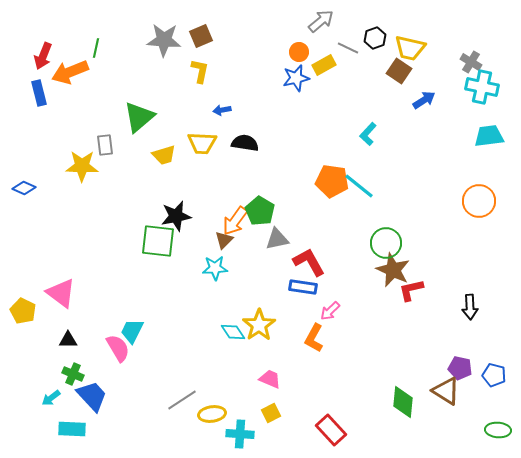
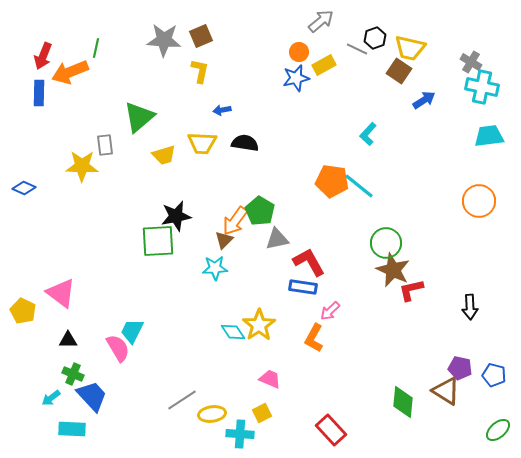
gray line at (348, 48): moved 9 px right, 1 px down
blue rectangle at (39, 93): rotated 15 degrees clockwise
green square at (158, 241): rotated 9 degrees counterclockwise
yellow square at (271, 413): moved 9 px left
green ellipse at (498, 430): rotated 45 degrees counterclockwise
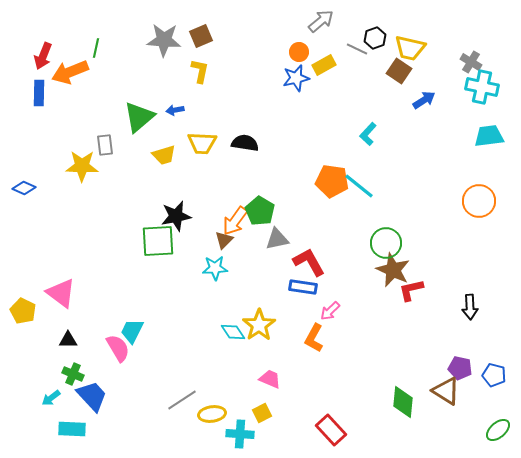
blue arrow at (222, 110): moved 47 px left
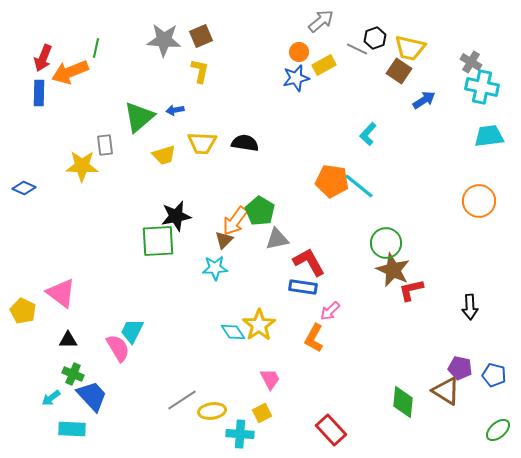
red arrow at (43, 56): moved 2 px down
pink trapezoid at (270, 379): rotated 40 degrees clockwise
yellow ellipse at (212, 414): moved 3 px up
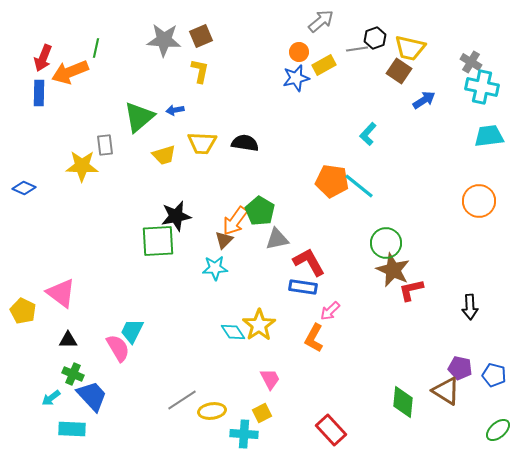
gray line at (357, 49): rotated 35 degrees counterclockwise
cyan cross at (240, 434): moved 4 px right
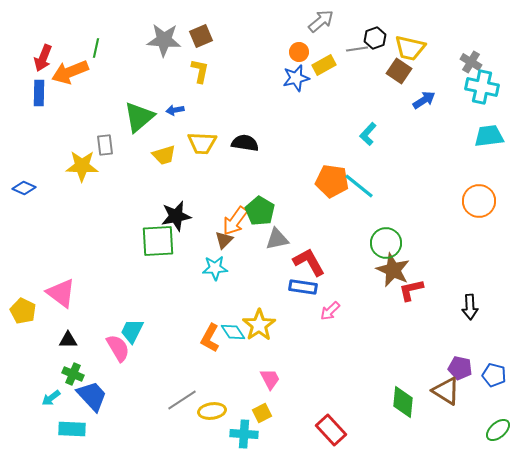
orange L-shape at (314, 338): moved 104 px left
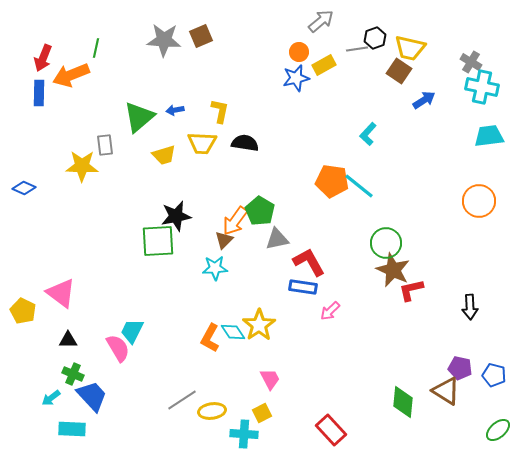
yellow L-shape at (200, 71): moved 20 px right, 40 px down
orange arrow at (70, 72): moved 1 px right, 3 px down
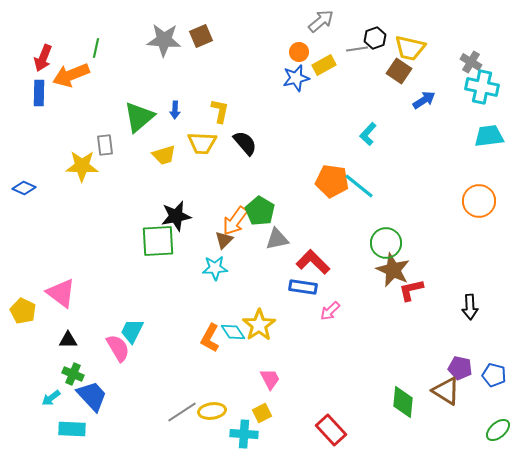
blue arrow at (175, 110): rotated 78 degrees counterclockwise
black semicircle at (245, 143): rotated 40 degrees clockwise
red L-shape at (309, 262): moved 4 px right; rotated 16 degrees counterclockwise
gray line at (182, 400): moved 12 px down
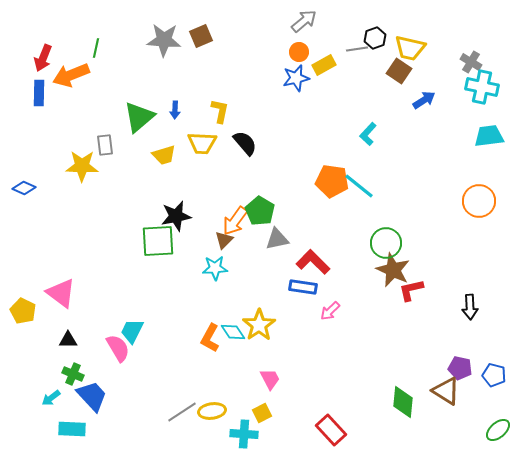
gray arrow at (321, 21): moved 17 px left
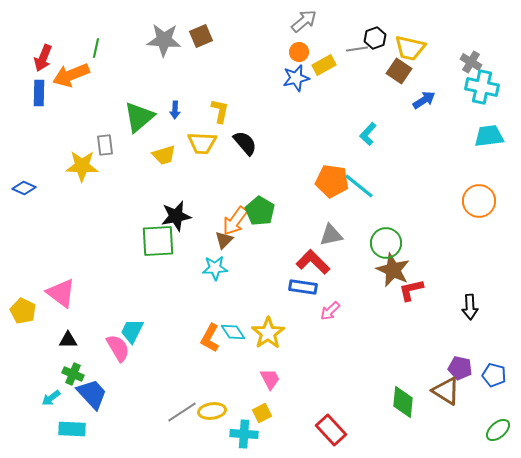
gray triangle at (277, 239): moved 54 px right, 4 px up
yellow star at (259, 325): moved 9 px right, 8 px down
blue trapezoid at (92, 396): moved 2 px up
